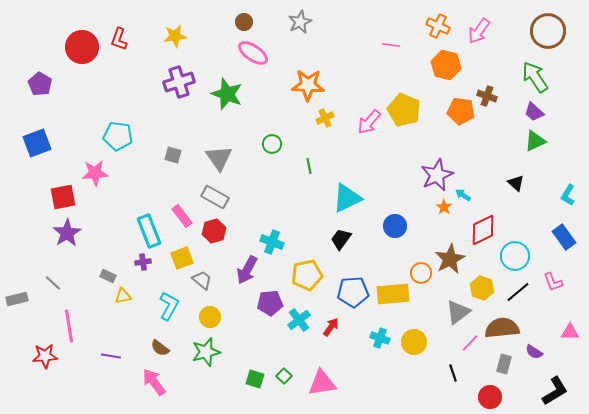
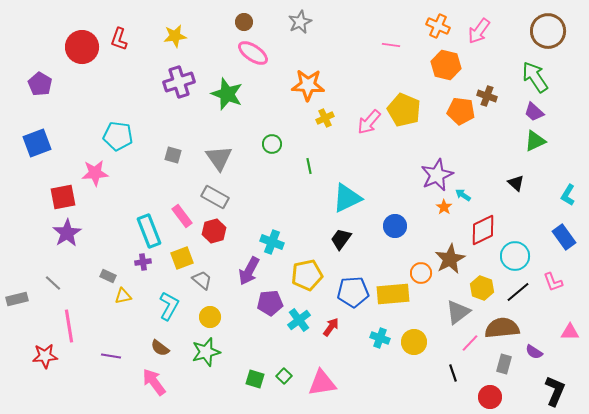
purple arrow at (247, 270): moved 2 px right, 1 px down
black L-shape at (555, 391): rotated 36 degrees counterclockwise
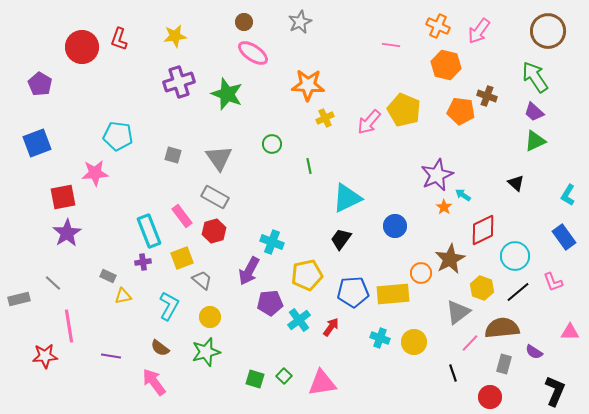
gray rectangle at (17, 299): moved 2 px right
